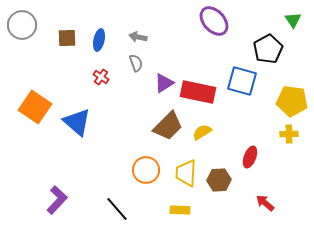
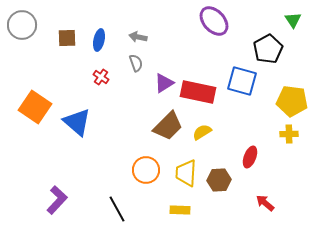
black line: rotated 12 degrees clockwise
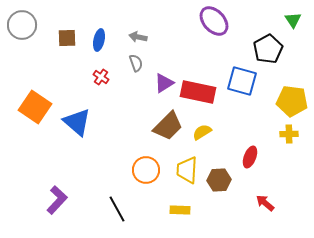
yellow trapezoid: moved 1 px right, 3 px up
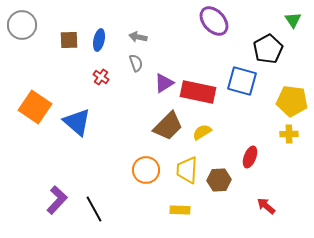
brown square: moved 2 px right, 2 px down
red arrow: moved 1 px right, 3 px down
black line: moved 23 px left
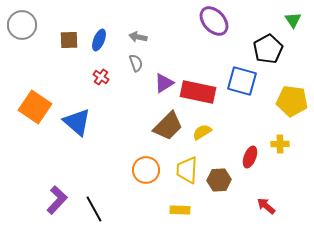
blue ellipse: rotated 10 degrees clockwise
yellow cross: moved 9 px left, 10 px down
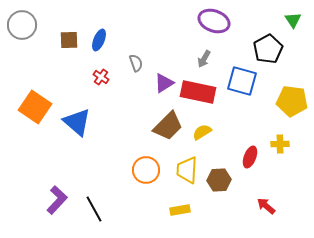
purple ellipse: rotated 28 degrees counterclockwise
gray arrow: moved 66 px right, 22 px down; rotated 72 degrees counterclockwise
yellow rectangle: rotated 12 degrees counterclockwise
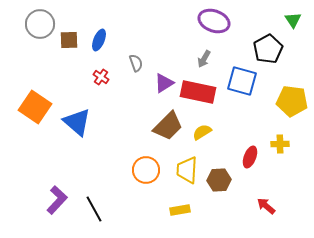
gray circle: moved 18 px right, 1 px up
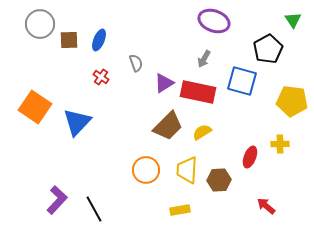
blue triangle: rotated 32 degrees clockwise
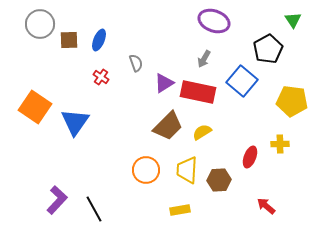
blue square: rotated 24 degrees clockwise
blue triangle: moved 2 px left; rotated 8 degrees counterclockwise
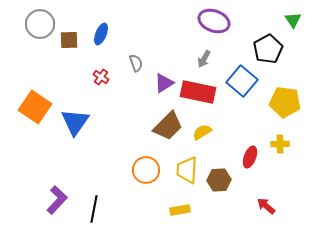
blue ellipse: moved 2 px right, 6 px up
yellow pentagon: moved 7 px left, 1 px down
black line: rotated 40 degrees clockwise
